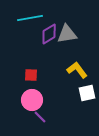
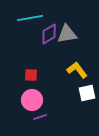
purple line: rotated 64 degrees counterclockwise
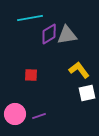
gray triangle: moved 1 px down
yellow L-shape: moved 2 px right
pink circle: moved 17 px left, 14 px down
purple line: moved 1 px left, 1 px up
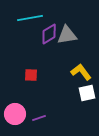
yellow L-shape: moved 2 px right, 2 px down
purple line: moved 2 px down
